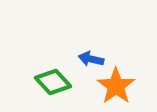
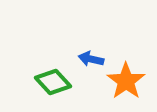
orange star: moved 10 px right, 5 px up
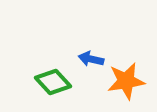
orange star: rotated 27 degrees clockwise
